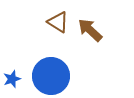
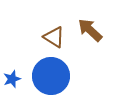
brown triangle: moved 4 px left, 15 px down
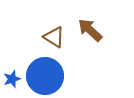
blue circle: moved 6 px left
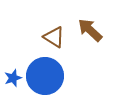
blue star: moved 1 px right, 1 px up
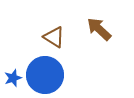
brown arrow: moved 9 px right, 1 px up
blue circle: moved 1 px up
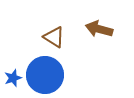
brown arrow: rotated 28 degrees counterclockwise
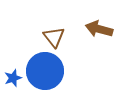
brown triangle: rotated 20 degrees clockwise
blue circle: moved 4 px up
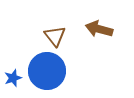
brown triangle: moved 1 px right, 1 px up
blue circle: moved 2 px right
